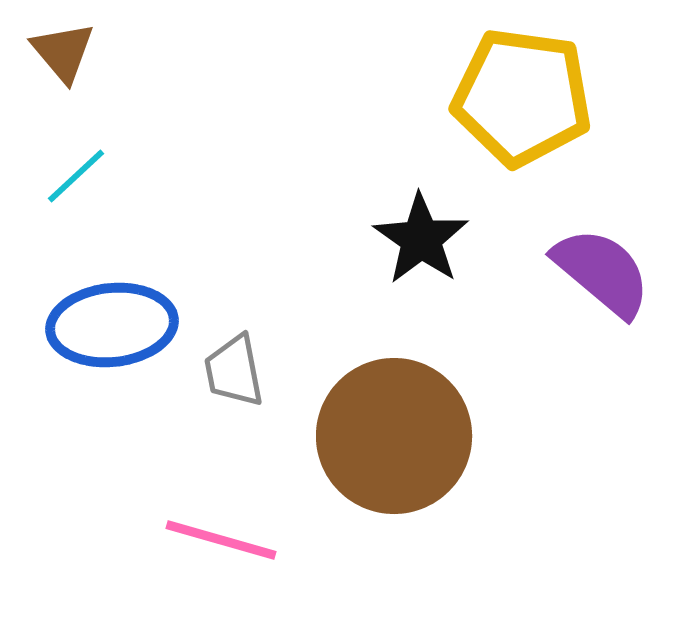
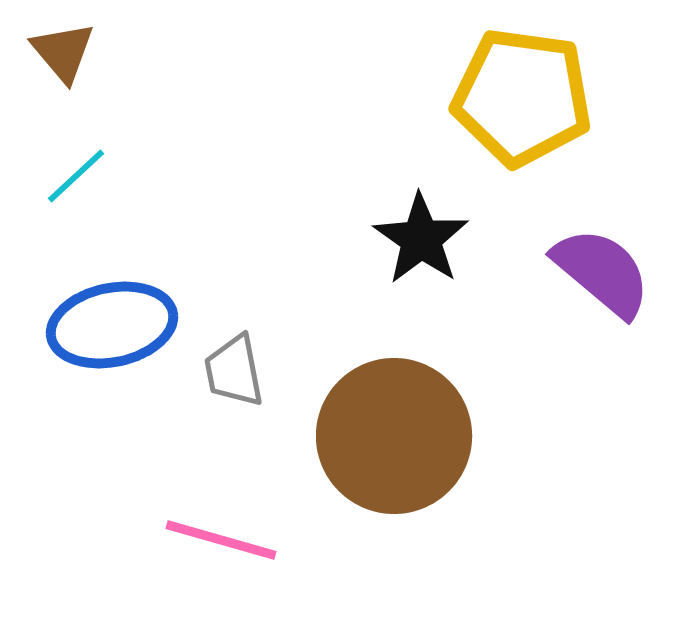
blue ellipse: rotated 6 degrees counterclockwise
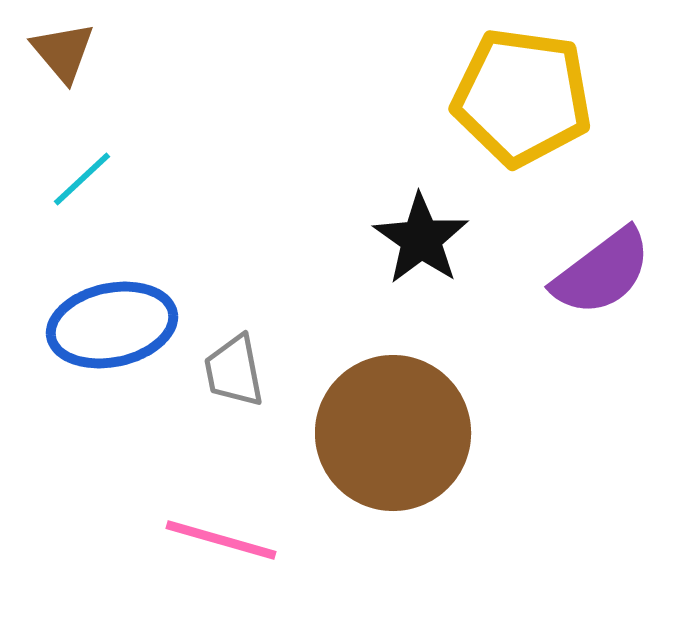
cyan line: moved 6 px right, 3 px down
purple semicircle: rotated 103 degrees clockwise
brown circle: moved 1 px left, 3 px up
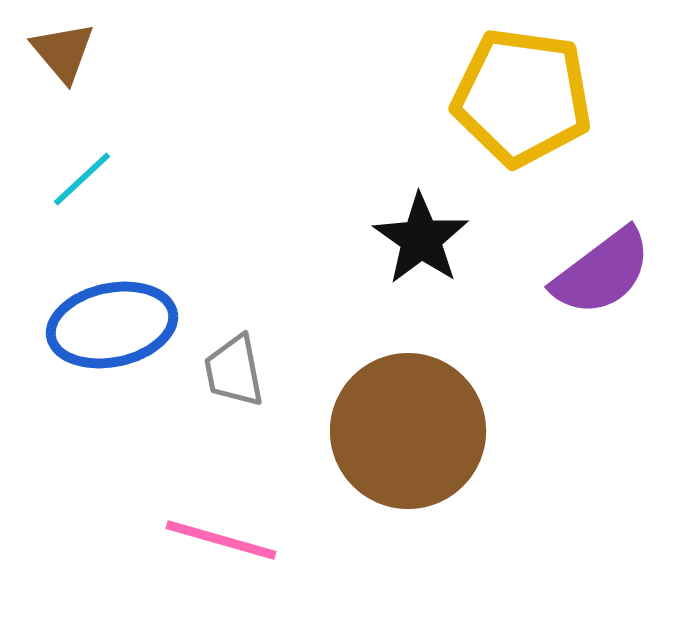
brown circle: moved 15 px right, 2 px up
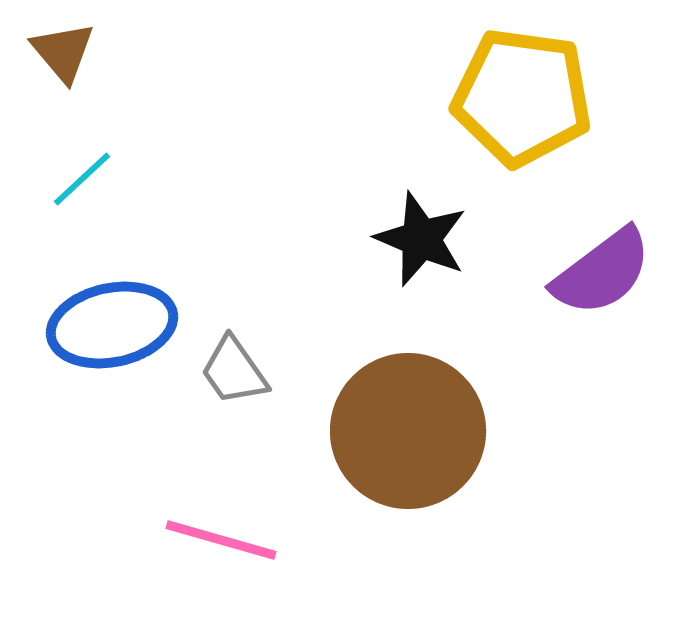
black star: rotated 12 degrees counterclockwise
gray trapezoid: rotated 24 degrees counterclockwise
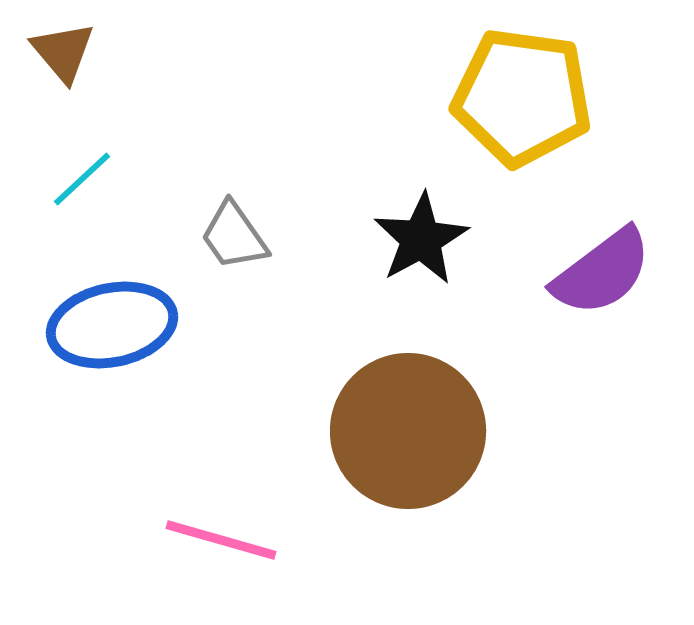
black star: rotated 20 degrees clockwise
gray trapezoid: moved 135 px up
